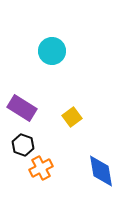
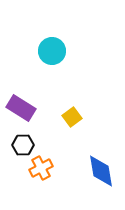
purple rectangle: moved 1 px left
black hexagon: rotated 20 degrees counterclockwise
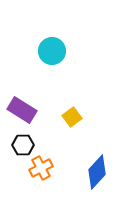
purple rectangle: moved 1 px right, 2 px down
blue diamond: moved 4 px left, 1 px down; rotated 52 degrees clockwise
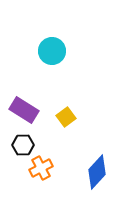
purple rectangle: moved 2 px right
yellow square: moved 6 px left
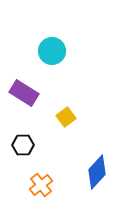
purple rectangle: moved 17 px up
orange cross: moved 17 px down; rotated 10 degrees counterclockwise
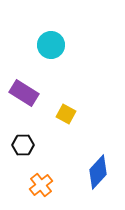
cyan circle: moved 1 px left, 6 px up
yellow square: moved 3 px up; rotated 24 degrees counterclockwise
blue diamond: moved 1 px right
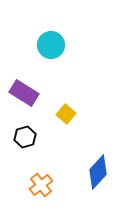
yellow square: rotated 12 degrees clockwise
black hexagon: moved 2 px right, 8 px up; rotated 15 degrees counterclockwise
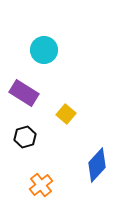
cyan circle: moved 7 px left, 5 px down
blue diamond: moved 1 px left, 7 px up
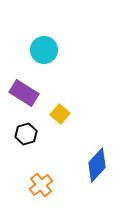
yellow square: moved 6 px left
black hexagon: moved 1 px right, 3 px up
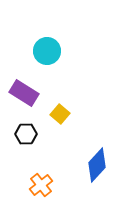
cyan circle: moved 3 px right, 1 px down
black hexagon: rotated 15 degrees clockwise
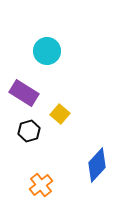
black hexagon: moved 3 px right, 3 px up; rotated 15 degrees counterclockwise
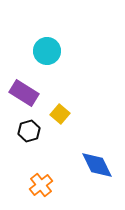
blue diamond: rotated 68 degrees counterclockwise
